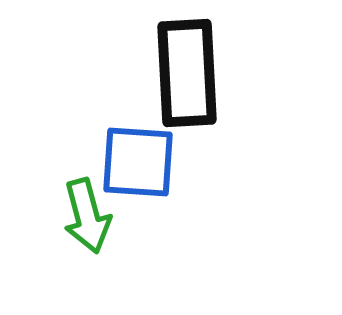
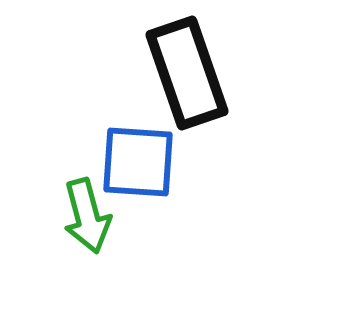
black rectangle: rotated 16 degrees counterclockwise
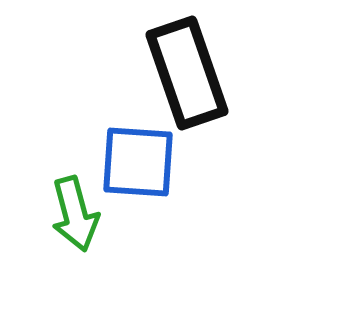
green arrow: moved 12 px left, 2 px up
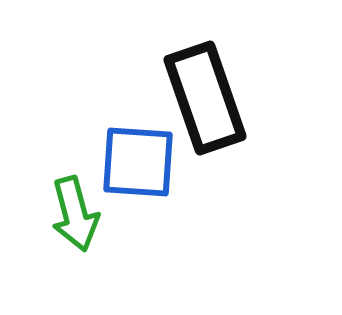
black rectangle: moved 18 px right, 25 px down
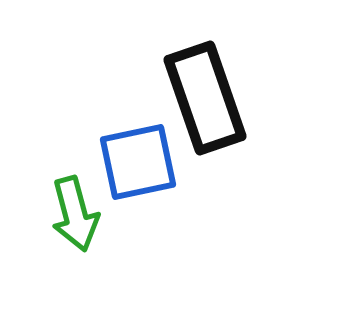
blue square: rotated 16 degrees counterclockwise
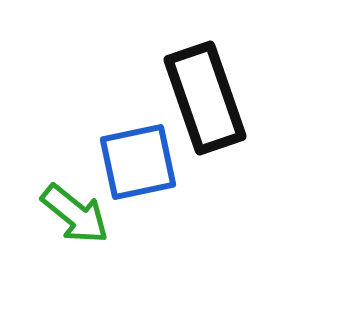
green arrow: rotated 36 degrees counterclockwise
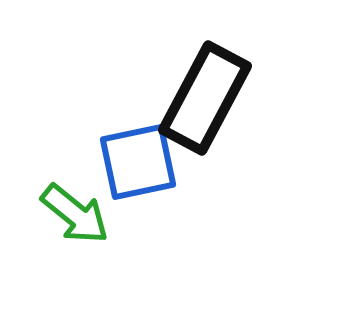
black rectangle: rotated 47 degrees clockwise
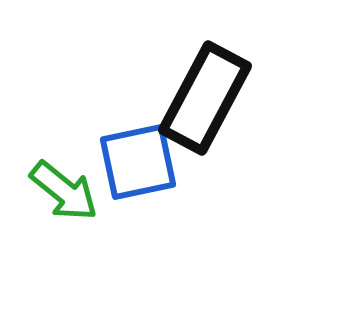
green arrow: moved 11 px left, 23 px up
